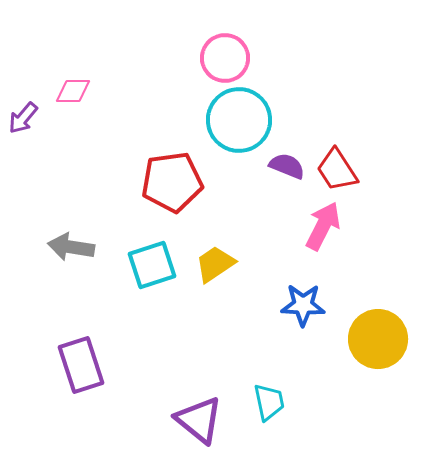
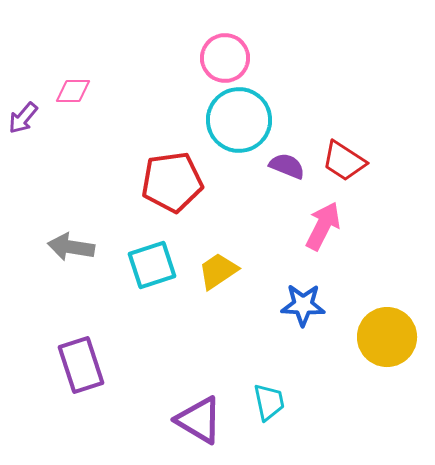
red trapezoid: moved 7 px right, 9 px up; rotated 24 degrees counterclockwise
yellow trapezoid: moved 3 px right, 7 px down
yellow circle: moved 9 px right, 2 px up
purple triangle: rotated 8 degrees counterclockwise
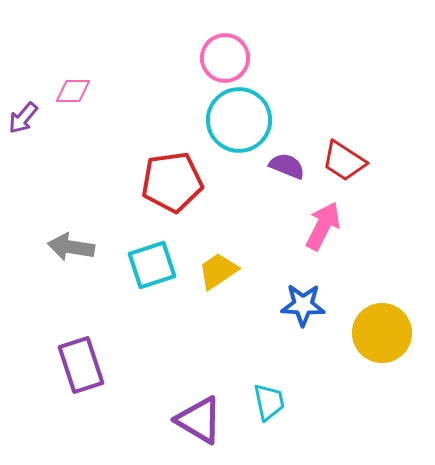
yellow circle: moved 5 px left, 4 px up
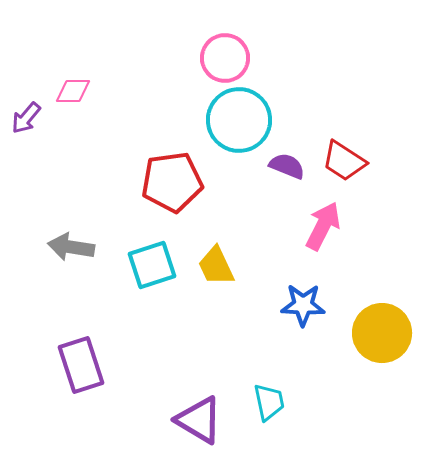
purple arrow: moved 3 px right
yellow trapezoid: moved 2 px left, 5 px up; rotated 81 degrees counterclockwise
